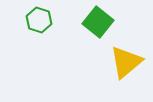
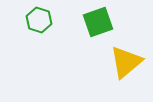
green square: rotated 32 degrees clockwise
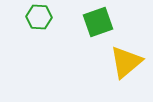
green hexagon: moved 3 px up; rotated 15 degrees counterclockwise
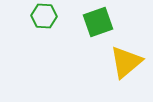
green hexagon: moved 5 px right, 1 px up
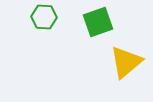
green hexagon: moved 1 px down
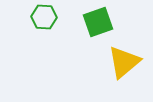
yellow triangle: moved 2 px left
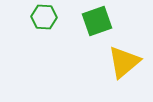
green square: moved 1 px left, 1 px up
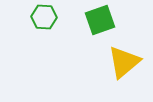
green square: moved 3 px right, 1 px up
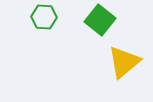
green square: rotated 32 degrees counterclockwise
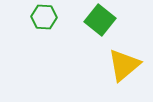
yellow triangle: moved 3 px down
